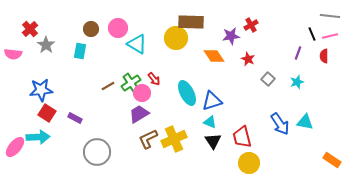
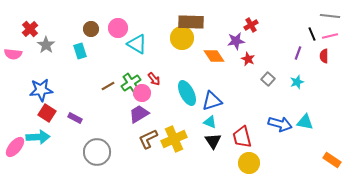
purple star at (231, 36): moved 5 px right, 5 px down
yellow circle at (176, 38): moved 6 px right
cyan rectangle at (80, 51): rotated 28 degrees counterclockwise
blue arrow at (280, 124): rotated 40 degrees counterclockwise
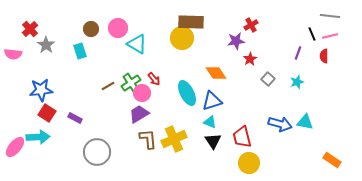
orange diamond at (214, 56): moved 2 px right, 17 px down
red star at (248, 59): moved 2 px right; rotated 16 degrees clockwise
brown L-shape at (148, 139): rotated 110 degrees clockwise
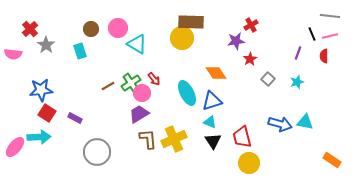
cyan arrow at (38, 137): moved 1 px right
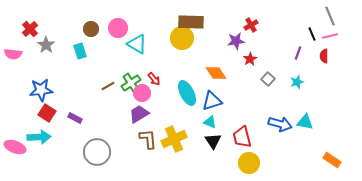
gray line at (330, 16): rotated 60 degrees clockwise
pink ellipse at (15, 147): rotated 70 degrees clockwise
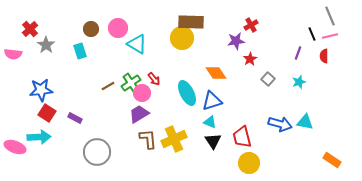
cyan star at (297, 82): moved 2 px right
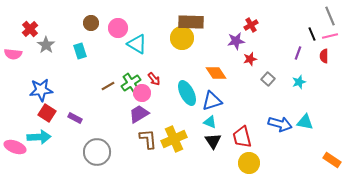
brown circle at (91, 29): moved 6 px up
red star at (250, 59): rotated 16 degrees clockwise
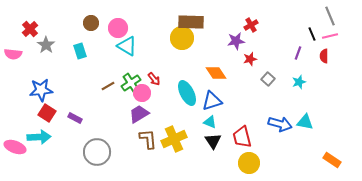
cyan triangle at (137, 44): moved 10 px left, 2 px down
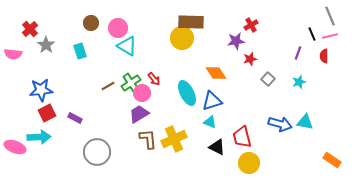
red square at (47, 113): rotated 30 degrees clockwise
black triangle at (213, 141): moved 4 px right, 6 px down; rotated 30 degrees counterclockwise
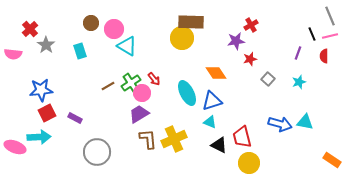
pink circle at (118, 28): moved 4 px left, 1 px down
black triangle at (217, 147): moved 2 px right, 2 px up
